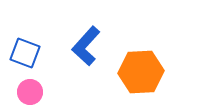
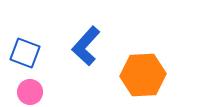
orange hexagon: moved 2 px right, 3 px down
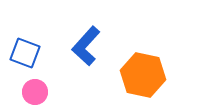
orange hexagon: rotated 15 degrees clockwise
pink circle: moved 5 px right
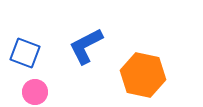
blue L-shape: rotated 21 degrees clockwise
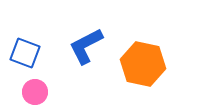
orange hexagon: moved 11 px up
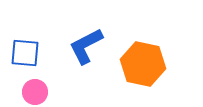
blue square: rotated 16 degrees counterclockwise
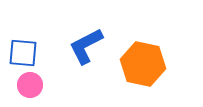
blue square: moved 2 px left
pink circle: moved 5 px left, 7 px up
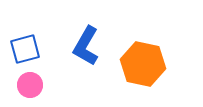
blue L-shape: rotated 33 degrees counterclockwise
blue square: moved 2 px right, 4 px up; rotated 20 degrees counterclockwise
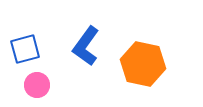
blue L-shape: rotated 6 degrees clockwise
pink circle: moved 7 px right
